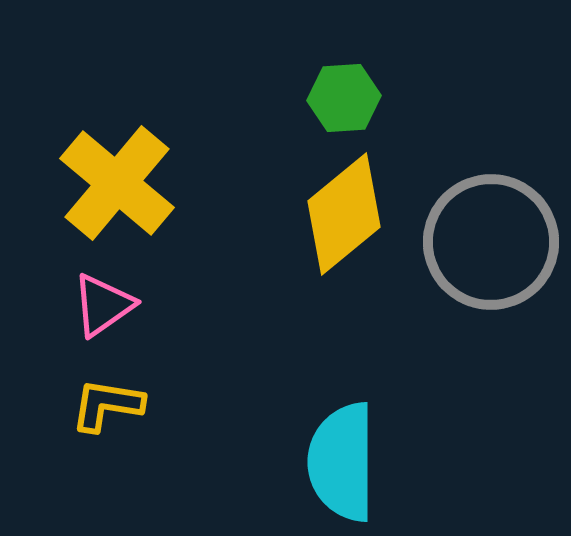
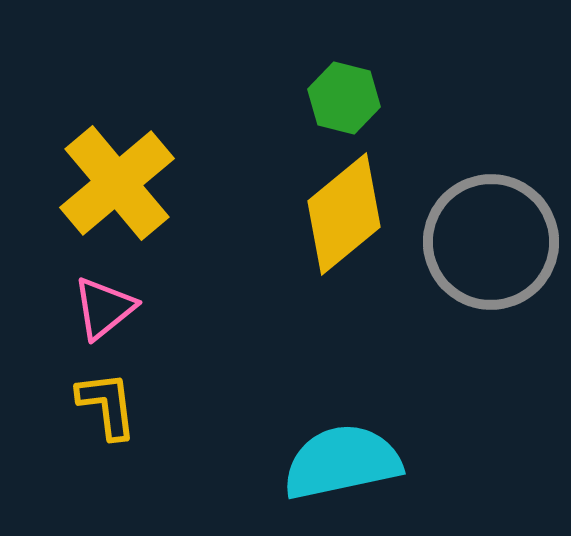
green hexagon: rotated 18 degrees clockwise
yellow cross: rotated 10 degrees clockwise
pink triangle: moved 1 px right, 3 px down; rotated 4 degrees counterclockwise
yellow L-shape: rotated 74 degrees clockwise
cyan semicircle: rotated 78 degrees clockwise
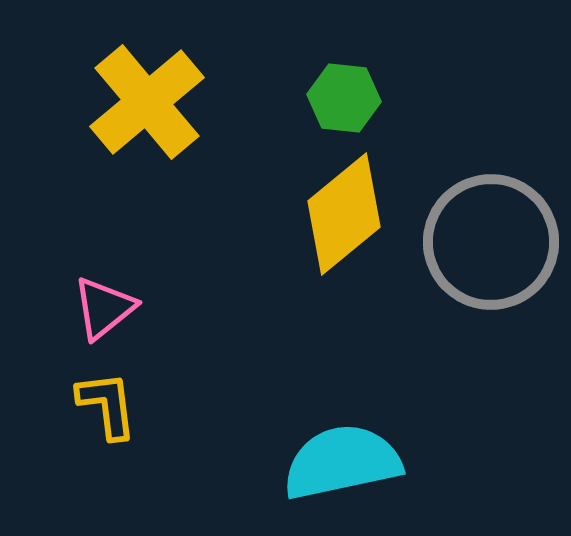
green hexagon: rotated 8 degrees counterclockwise
yellow cross: moved 30 px right, 81 px up
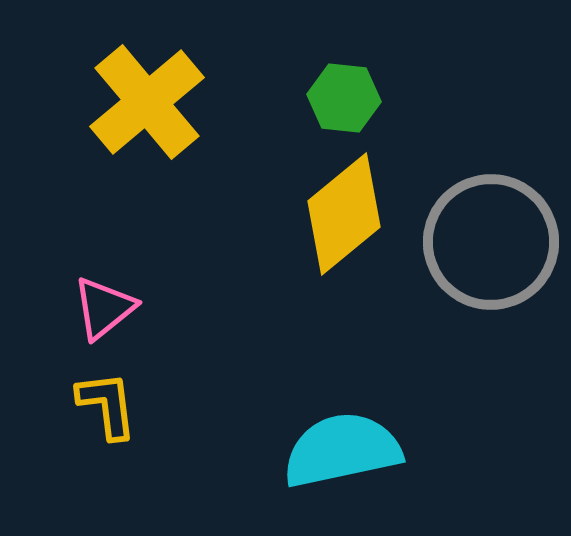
cyan semicircle: moved 12 px up
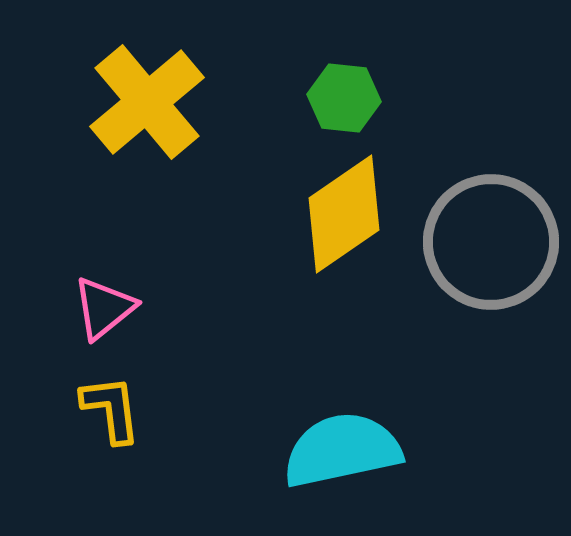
yellow diamond: rotated 5 degrees clockwise
yellow L-shape: moved 4 px right, 4 px down
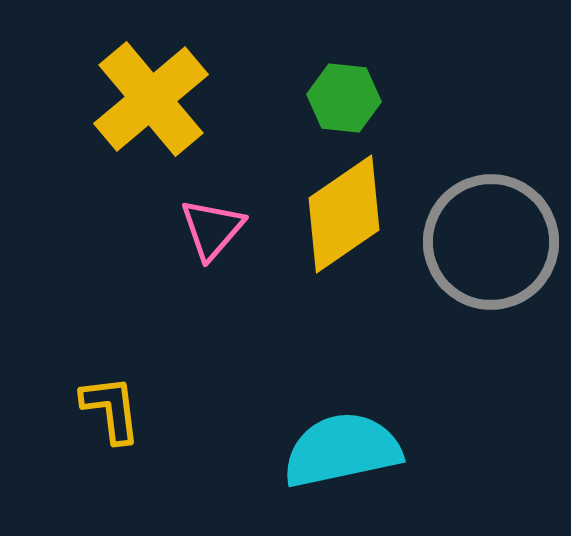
yellow cross: moved 4 px right, 3 px up
pink triangle: moved 108 px right, 79 px up; rotated 10 degrees counterclockwise
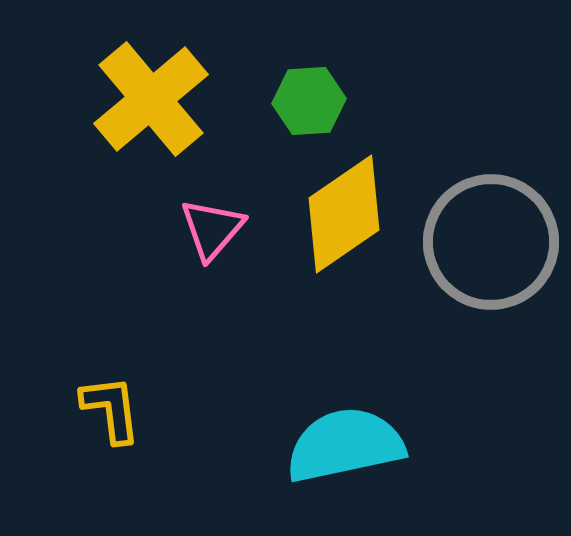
green hexagon: moved 35 px left, 3 px down; rotated 10 degrees counterclockwise
cyan semicircle: moved 3 px right, 5 px up
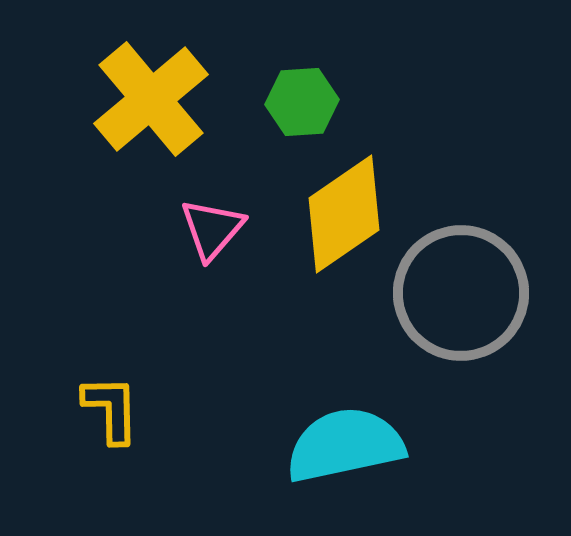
green hexagon: moved 7 px left, 1 px down
gray circle: moved 30 px left, 51 px down
yellow L-shape: rotated 6 degrees clockwise
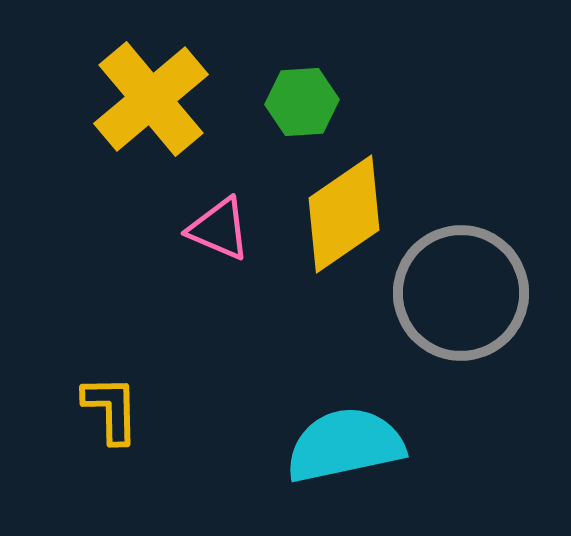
pink triangle: moved 7 px right; rotated 48 degrees counterclockwise
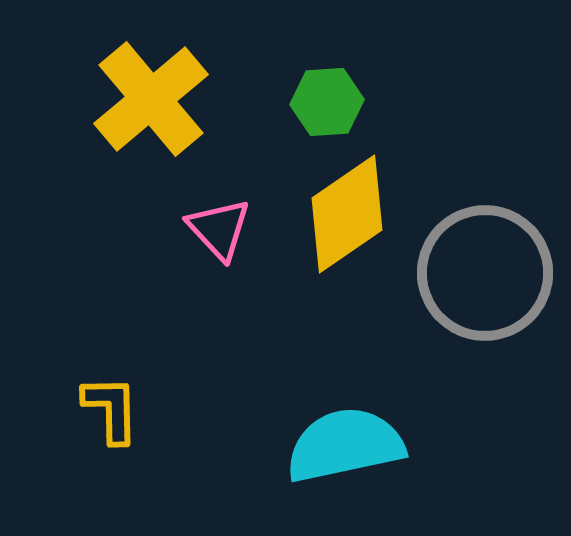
green hexagon: moved 25 px right
yellow diamond: moved 3 px right
pink triangle: rotated 24 degrees clockwise
gray circle: moved 24 px right, 20 px up
